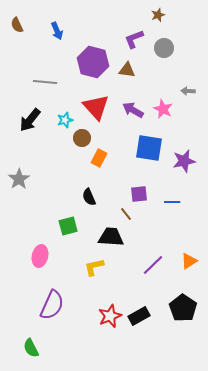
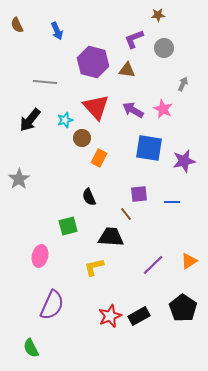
brown star: rotated 16 degrees clockwise
gray arrow: moved 5 px left, 7 px up; rotated 112 degrees clockwise
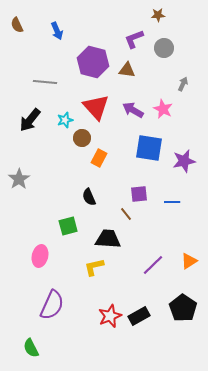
black trapezoid: moved 3 px left, 2 px down
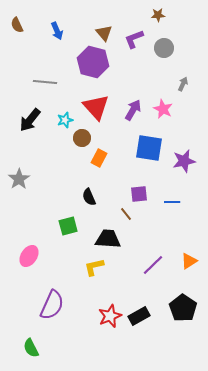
brown triangle: moved 23 px left, 37 px up; rotated 42 degrees clockwise
purple arrow: rotated 90 degrees clockwise
pink ellipse: moved 11 px left; rotated 20 degrees clockwise
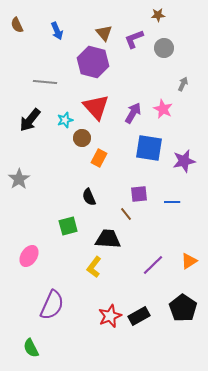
purple arrow: moved 3 px down
yellow L-shape: rotated 40 degrees counterclockwise
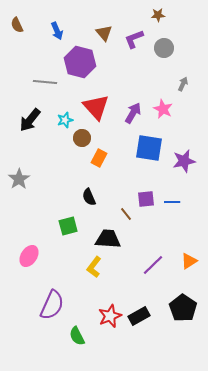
purple hexagon: moved 13 px left
purple square: moved 7 px right, 5 px down
green semicircle: moved 46 px right, 12 px up
